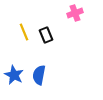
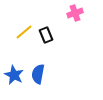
yellow line: rotated 72 degrees clockwise
blue semicircle: moved 1 px left, 1 px up
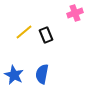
blue semicircle: moved 4 px right
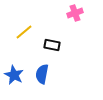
black rectangle: moved 6 px right, 10 px down; rotated 56 degrees counterclockwise
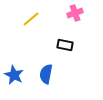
yellow line: moved 7 px right, 13 px up
black rectangle: moved 13 px right
blue semicircle: moved 4 px right
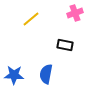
blue star: rotated 24 degrees counterclockwise
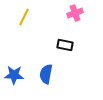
yellow line: moved 7 px left, 2 px up; rotated 24 degrees counterclockwise
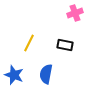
yellow line: moved 5 px right, 26 px down
blue star: rotated 18 degrees clockwise
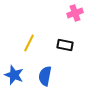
blue semicircle: moved 1 px left, 2 px down
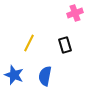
black rectangle: rotated 63 degrees clockwise
